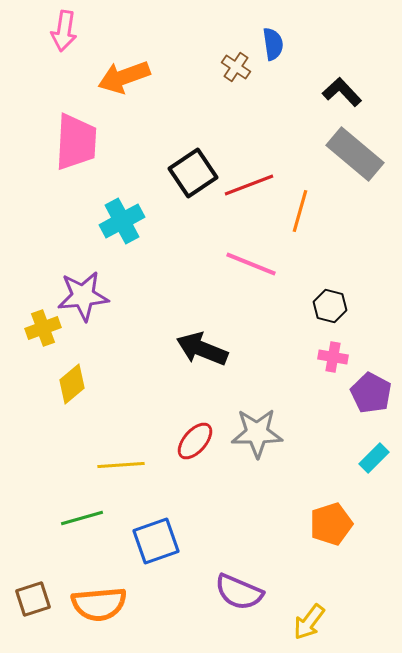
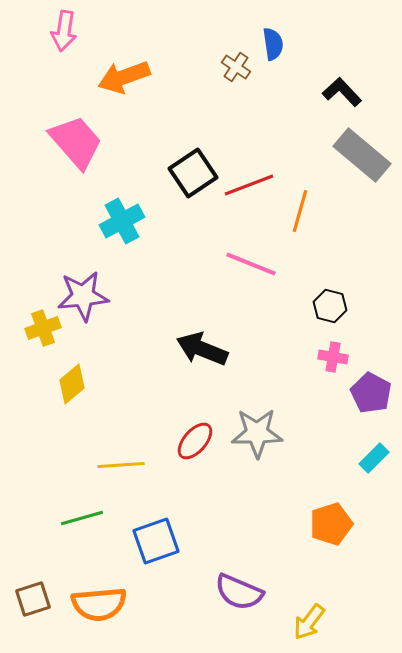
pink trapezoid: rotated 44 degrees counterclockwise
gray rectangle: moved 7 px right, 1 px down
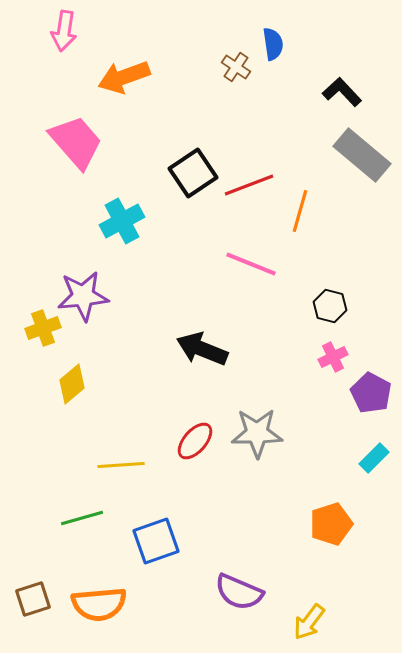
pink cross: rotated 36 degrees counterclockwise
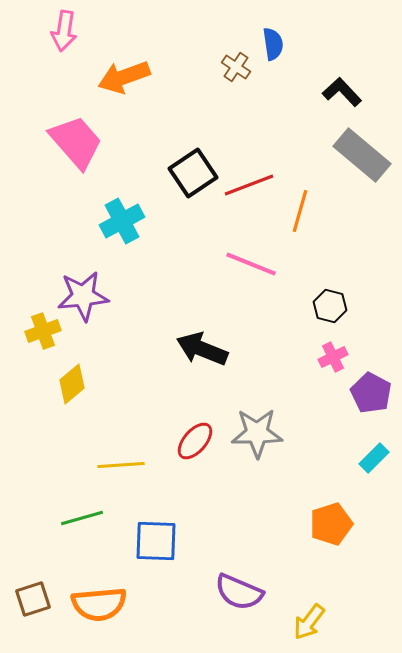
yellow cross: moved 3 px down
blue square: rotated 21 degrees clockwise
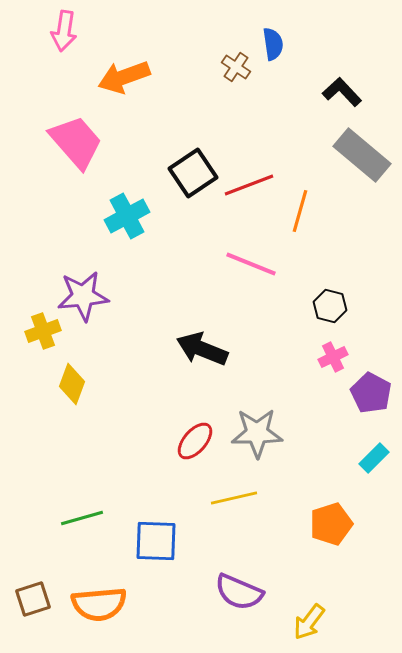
cyan cross: moved 5 px right, 5 px up
yellow diamond: rotated 30 degrees counterclockwise
yellow line: moved 113 px right, 33 px down; rotated 9 degrees counterclockwise
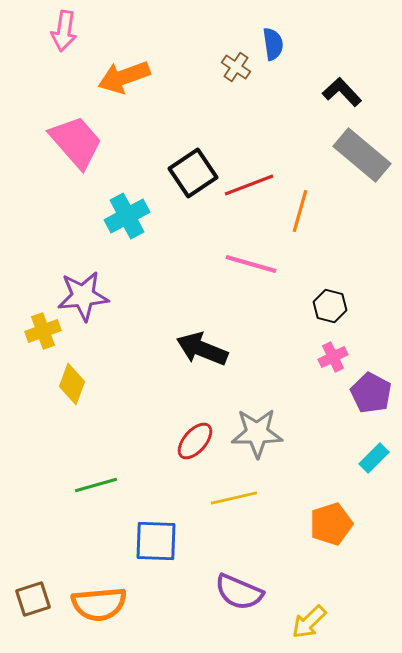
pink line: rotated 6 degrees counterclockwise
green line: moved 14 px right, 33 px up
yellow arrow: rotated 9 degrees clockwise
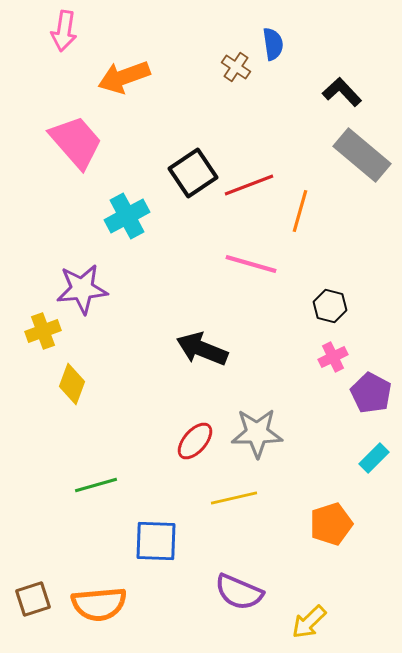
purple star: moved 1 px left, 7 px up
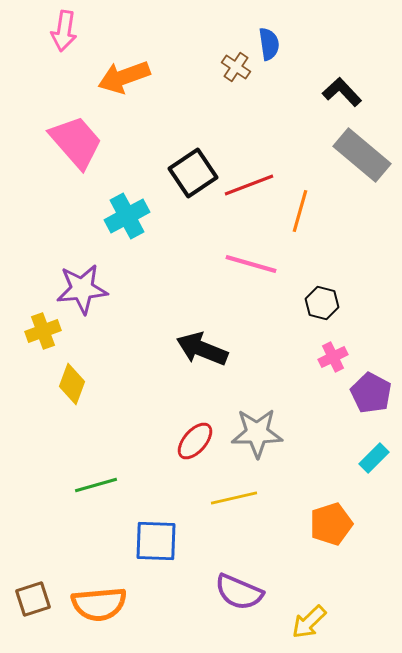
blue semicircle: moved 4 px left
black hexagon: moved 8 px left, 3 px up
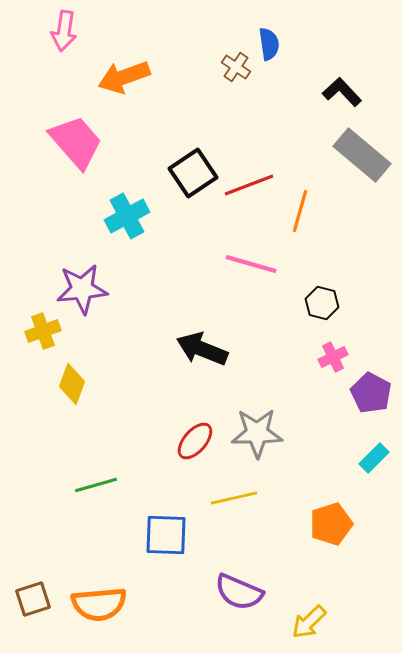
blue square: moved 10 px right, 6 px up
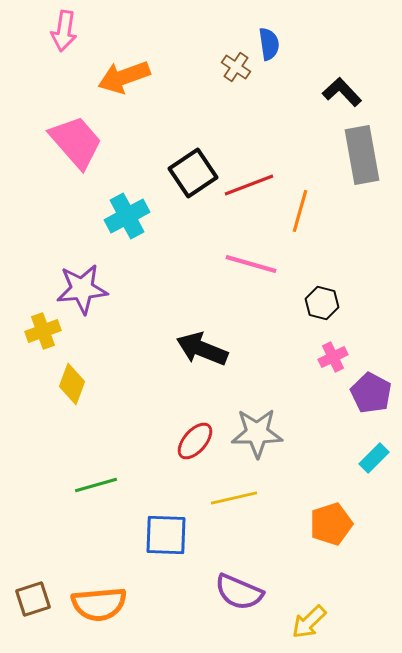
gray rectangle: rotated 40 degrees clockwise
